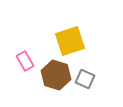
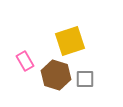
gray square: rotated 24 degrees counterclockwise
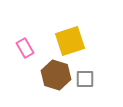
pink rectangle: moved 13 px up
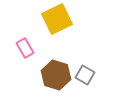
yellow square: moved 13 px left, 22 px up; rotated 8 degrees counterclockwise
gray square: moved 4 px up; rotated 30 degrees clockwise
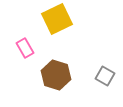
gray square: moved 20 px right, 1 px down
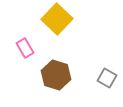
yellow square: rotated 20 degrees counterclockwise
gray square: moved 2 px right, 2 px down
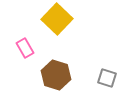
gray square: rotated 12 degrees counterclockwise
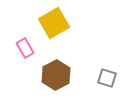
yellow square: moved 3 px left, 4 px down; rotated 16 degrees clockwise
brown hexagon: rotated 16 degrees clockwise
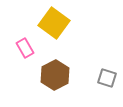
yellow square: rotated 24 degrees counterclockwise
brown hexagon: moved 1 px left
